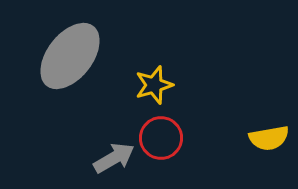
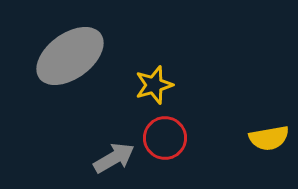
gray ellipse: rotated 16 degrees clockwise
red circle: moved 4 px right
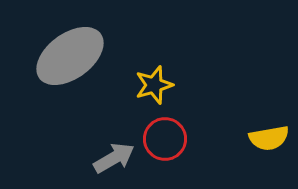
red circle: moved 1 px down
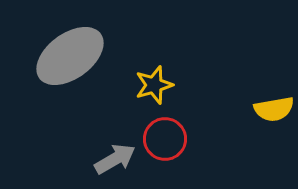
yellow semicircle: moved 5 px right, 29 px up
gray arrow: moved 1 px right, 1 px down
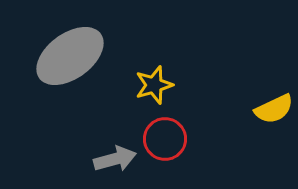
yellow semicircle: rotated 15 degrees counterclockwise
gray arrow: rotated 15 degrees clockwise
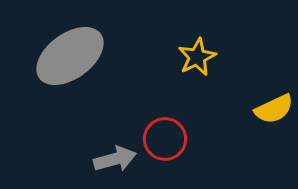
yellow star: moved 43 px right, 28 px up; rotated 9 degrees counterclockwise
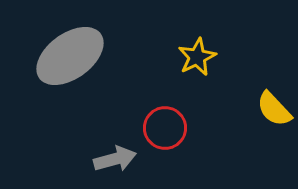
yellow semicircle: rotated 72 degrees clockwise
red circle: moved 11 px up
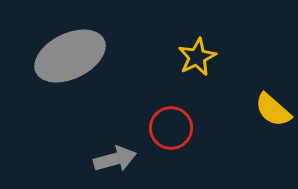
gray ellipse: rotated 10 degrees clockwise
yellow semicircle: moved 1 px left, 1 px down; rotated 6 degrees counterclockwise
red circle: moved 6 px right
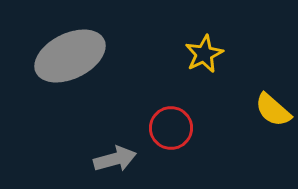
yellow star: moved 7 px right, 3 px up
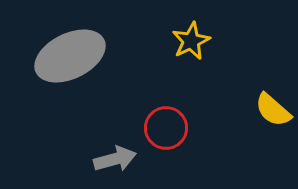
yellow star: moved 13 px left, 13 px up
red circle: moved 5 px left
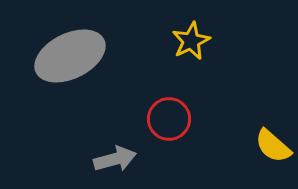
yellow semicircle: moved 36 px down
red circle: moved 3 px right, 9 px up
